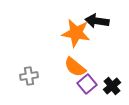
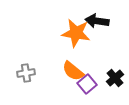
orange semicircle: moved 2 px left, 4 px down
gray cross: moved 3 px left, 3 px up
black cross: moved 3 px right, 8 px up
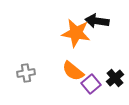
purple square: moved 4 px right
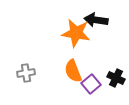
black arrow: moved 1 px left, 1 px up
orange semicircle: rotated 30 degrees clockwise
black cross: moved 1 px right; rotated 24 degrees counterclockwise
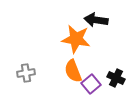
orange star: moved 6 px down
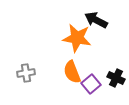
black arrow: rotated 20 degrees clockwise
orange star: moved 1 px right, 1 px up
orange semicircle: moved 1 px left, 1 px down
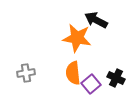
orange semicircle: moved 1 px right, 1 px down; rotated 15 degrees clockwise
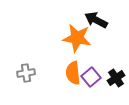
black cross: rotated 30 degrees clockwise
purple square: moved 7 px up
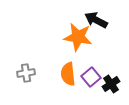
orange star: moved 1 px right, 1 px up
orange semicircle: moved 5 px left, 1 px down
black cross: moved 5 px left, 6 px down
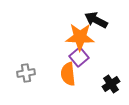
orange star: moved 2 px right; rotated 8 degrees counterclockwise
purple square: moved 12 px left, 20 px up
